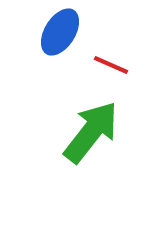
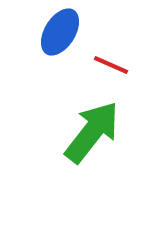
green arrow: moved 1 px right
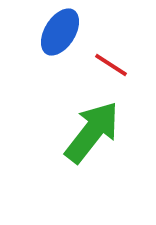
red line: rotated 9 degrees clockwise
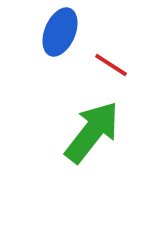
blue ellipse: rotated 9 degrees counterclockwise
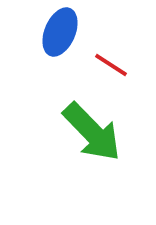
green arrow: rotated 98 degrees clockwise
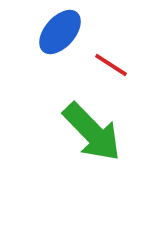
blue ellipse: rotated 18 degrees clockwise
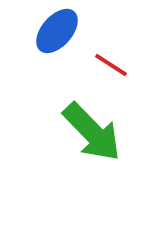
blue ellipse: moved 3 px left, 1 px up
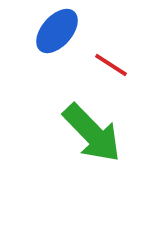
green arrow: moved 1 px down
